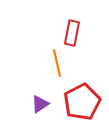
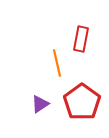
red rectangle: moved 9 px right, 6 px down
red pentagon: rotated 9 degrees counterclockwise
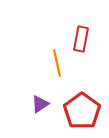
red pentagon: moved 9 px down
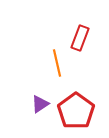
red rectangle: moved 1 px left, 1 px up; rotated 10 degrees clockwise
red pentagon: moved 6 px left
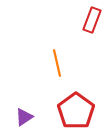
red rectangle: moved 12 px right, 18 px up
purple triangle: moved 16 px left, 13 px down
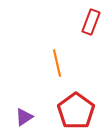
red rectangle: moved 1 px left, 2 px down
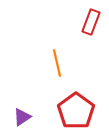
purple triangle: moved 2 px left
